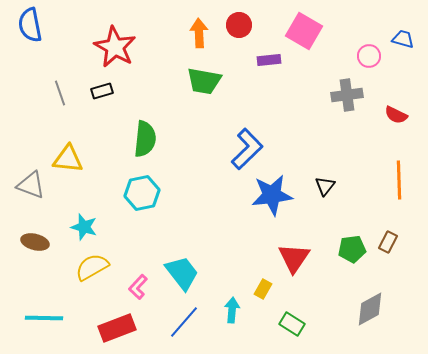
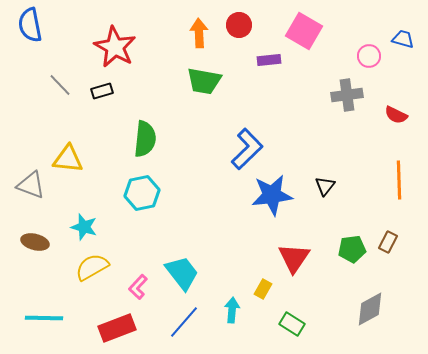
gray line: moved 8 px up; rotated 25 degrees counterclockwise
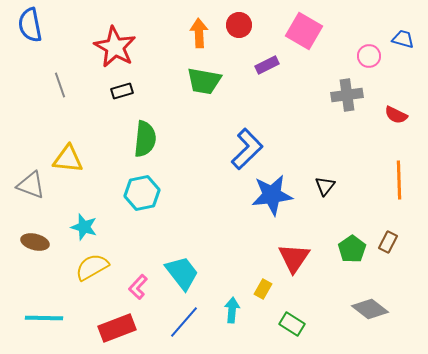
purple rectangle: moved 2 px left, 5 px down; rotated 20 degrees counterclockwise
gray line: rotated 25 degrees clockwise
black rectangle: moved 20 px right
green pentagon: rotated 28 degrees counterclockwise
gray diamond: rotated 66 degrees clockwise
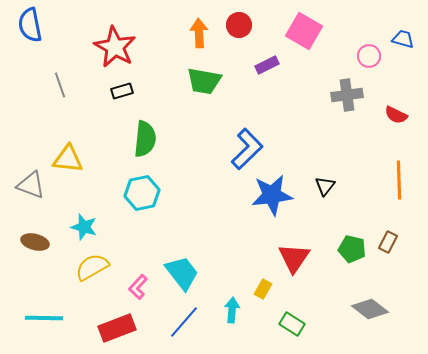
green pentagon: rotated 24 degrees counterclockwise
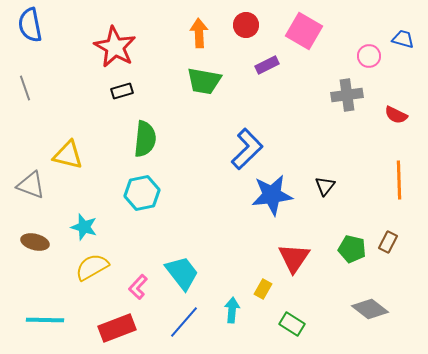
red circle: moved 7 px right
gray line: moved 35 px left, 3 px down
yellow triangle: moved 4 px up; rotated 8 degrees clockwise
cyan line: moved 1 px right, 2 px down
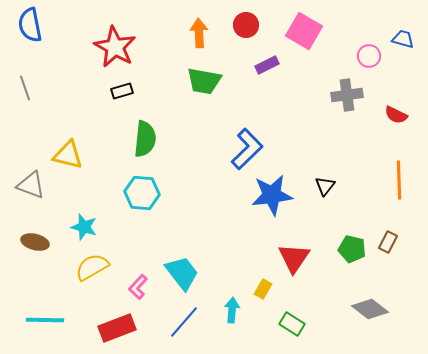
cyan hexagon: rotated 16 degrees clockwise
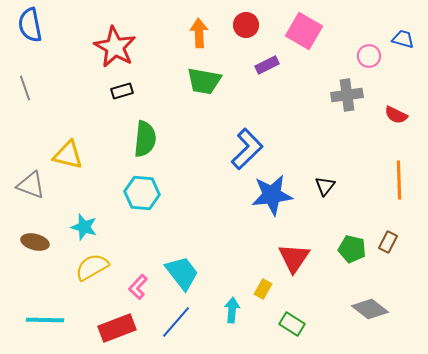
blue line: moved 8 px left
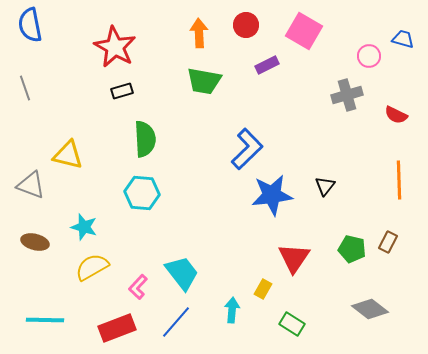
gray cross: rotated 8 degrees counterclockwise
green semicircle: rotated 9 degrees counterclockwise
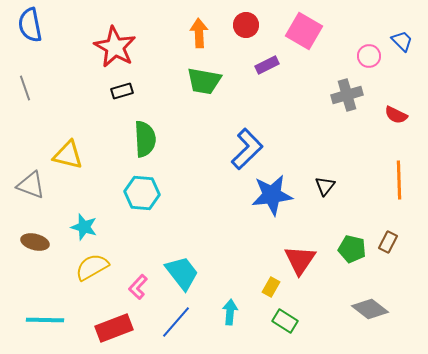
blue trapezoid: moved 1 px left, 2 px down; rotated 30 degrees clockwise
red triangle: moved 6 px right, 2 px down
yellow rectangle: moved 8 px right, 2 px up
cyan arrow: moved 2 px left, 2 px down
green rectangle: moved 7 px left, 3 px up
red rectangle: moved 3 px left
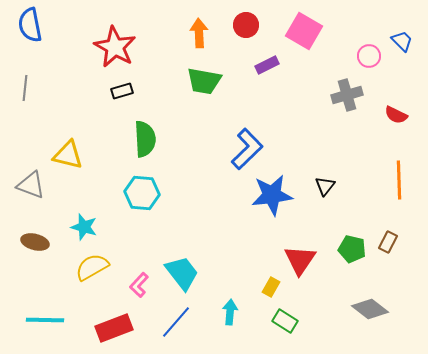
gray line: rotated 25 degrees clockwise
pink L-shape: moved 1 px right, 2 px up
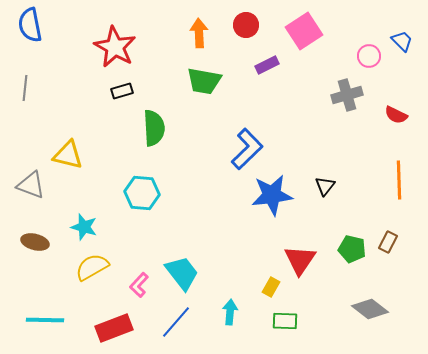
pink square: rotated 27 degrees clockwise
green semicircle: moved 9 px right, 11 px up
green rectangle: rotated 30 degrees counterclockwise
